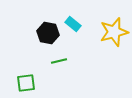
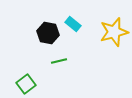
green square: moved 1 px down; rotated 30 degrees counterclockwise
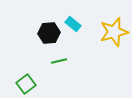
black hexagon: moved 1 px right; rotated 15 degrees counterclockwise
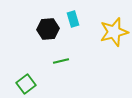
cyan rectangle: moved 5 px up; rotated 35 degrees clockwise
black hexagon: moved 1 px left, 4 px up
green line: moved 2 px right
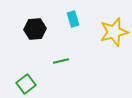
black hexagon: moved 13 px left
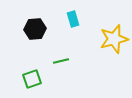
yellow star: moved 7 px down
green square: moved 6 px right, 5 px up; rotated 18 degrees clockwise
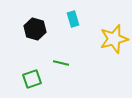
black hexagon: rotated 20 degrees clockwise
green line: moved 2 px down; rotated 28 degrees clockwise
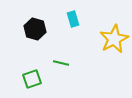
yellow star: rotated 12 degrees counterclockwise
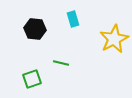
black hexagon: rotated 10 degrees counterclockwise
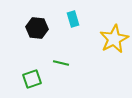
black hexagon: moved 2 px right, 1 px up
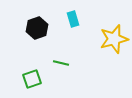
black hexagon: rotated 25 degrees counterclockwise
yellow star: rotated 12 degrees clockwise
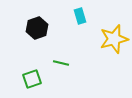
cyan rectangle: moved 7 px right, 3 px up
